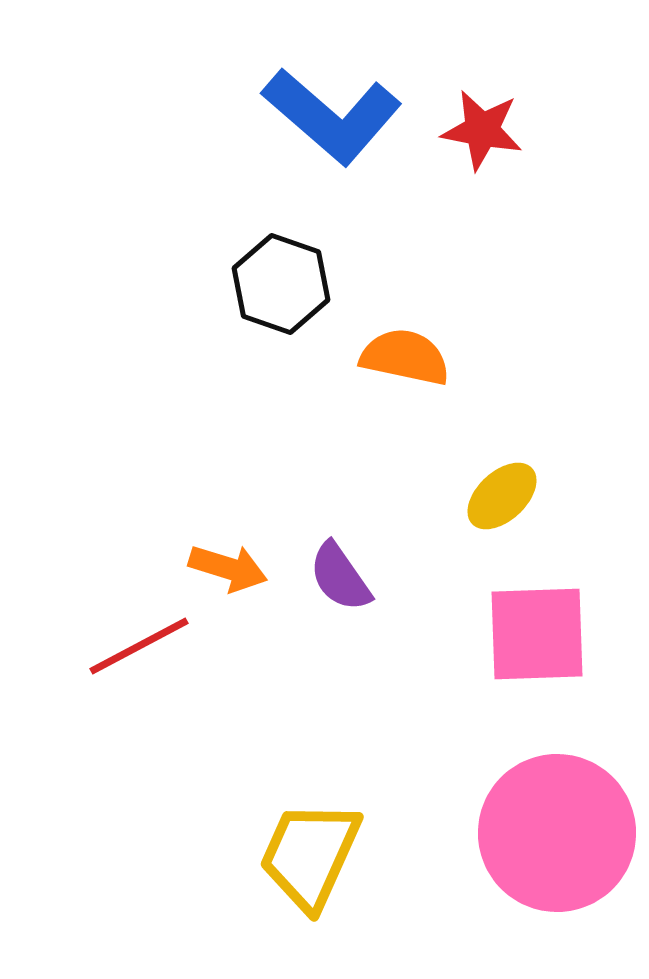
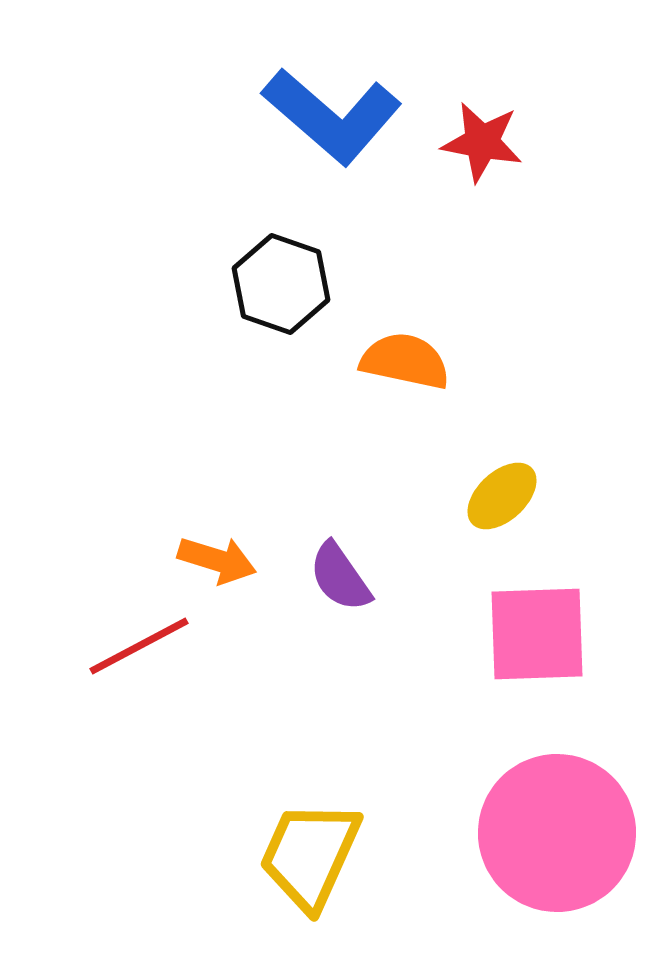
red star: moved 12 px down
orange semicircle: moved 4 px down
orange arrow: moved 11 px left, 8 px up
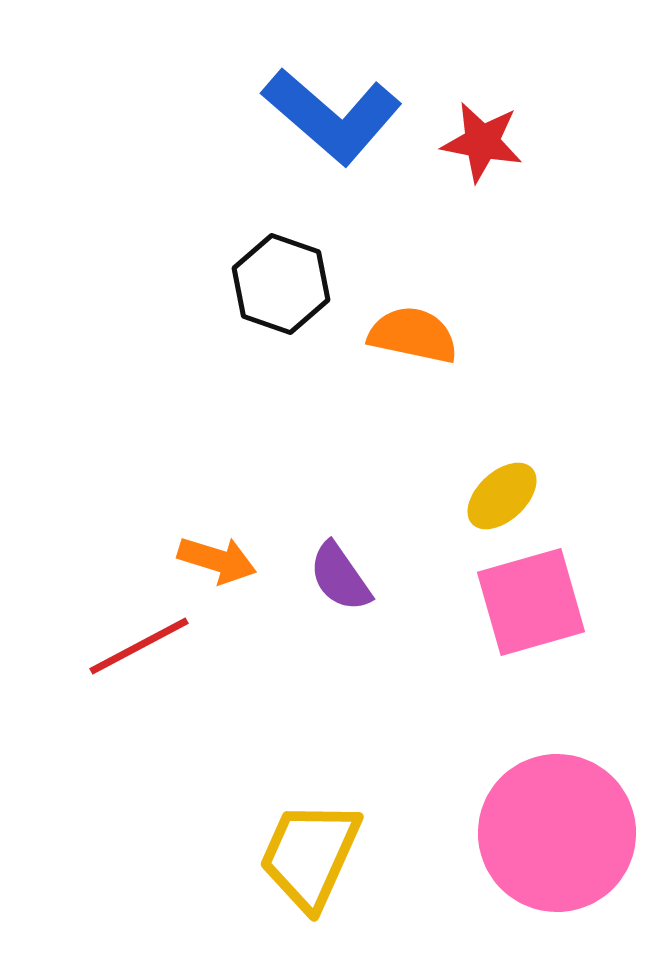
orange semicircle: moved 8 px right, 26 px up
pink square: moved 6 px left, 32 px up; rotated 14 degrees counterclockwise
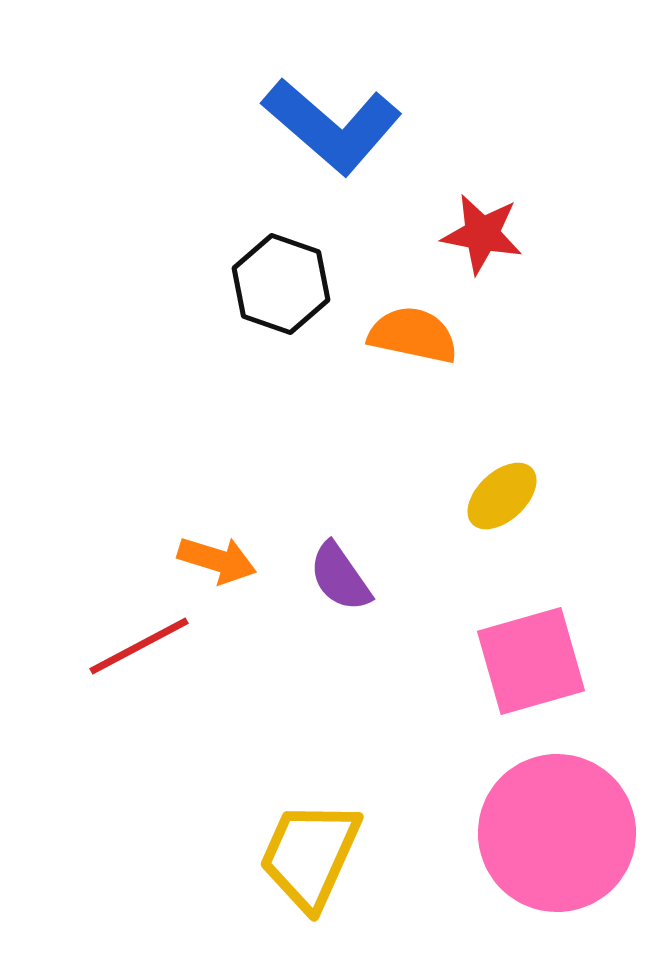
blue L-shape: moved 10 px down
red star: moved 92 px down
pink square: moved 59 px down
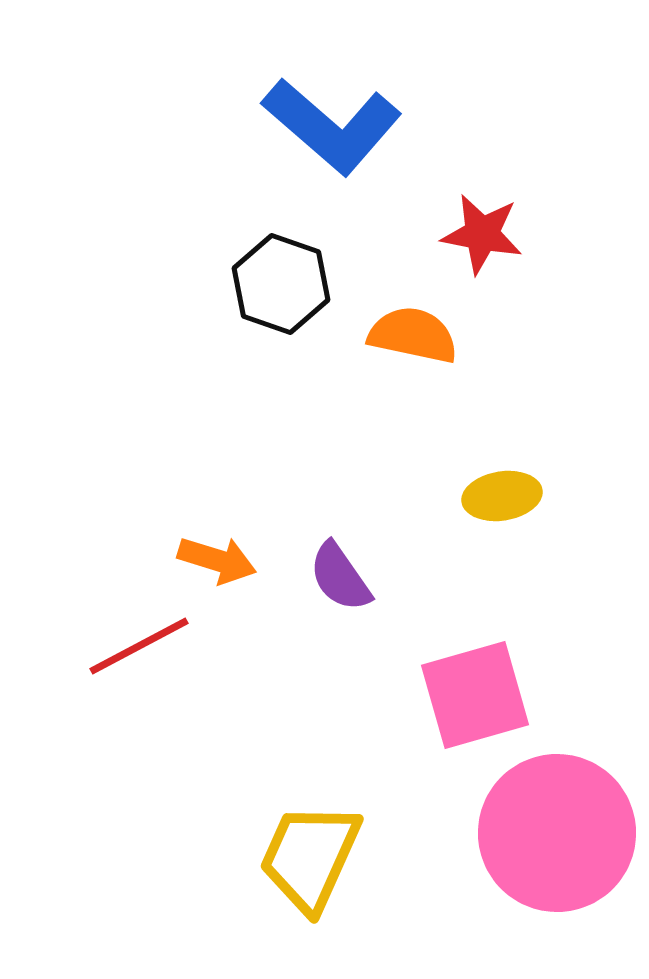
yellow ellipse: rotated 34 degrees clockwise
pink square: moved 56 px left, 34 px down
yellow trapezoid: moved 2 px down
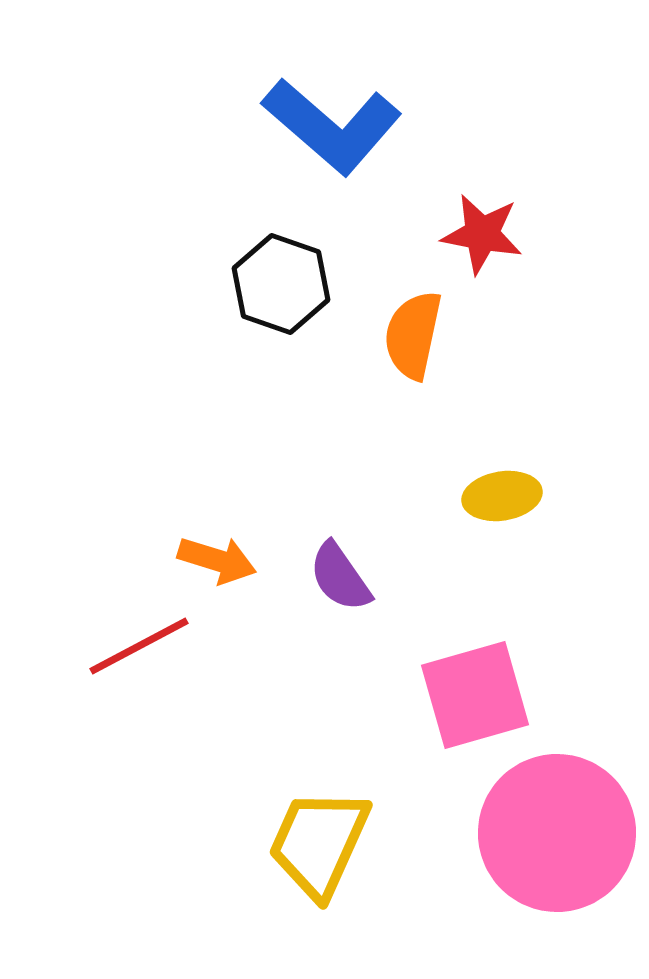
orange semicircle: rotated 90 degrees counterclockwise
yellow trapezoid: moved 9 px right, 14 px up
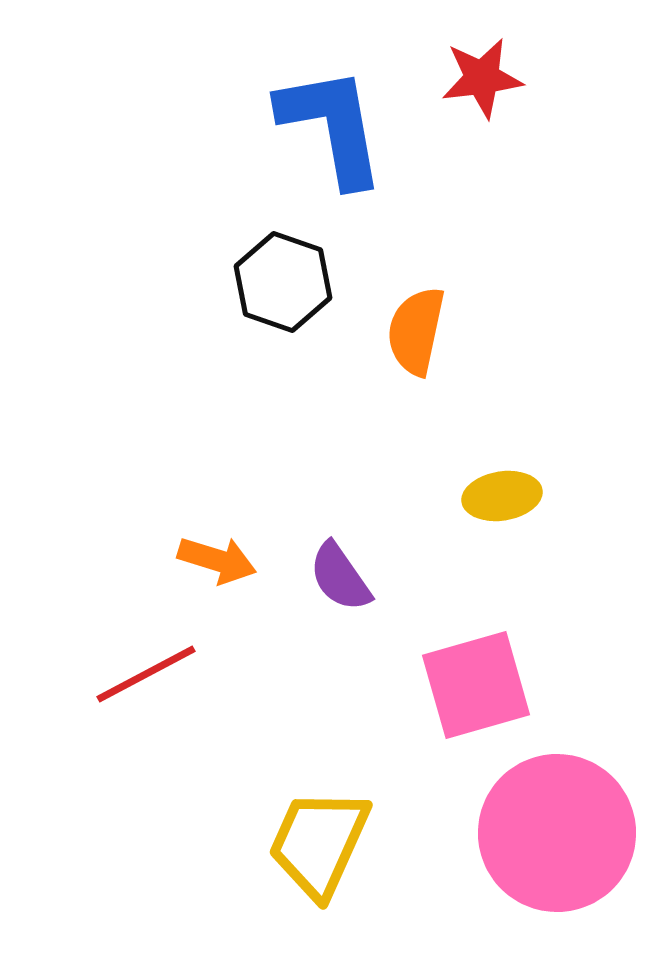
blue L-shape: rotated 141 degrees counterclockwise
red star: moved 156 px up; rotated 18 degrees counterclockwise
black hexagon: moved 2 px right, 2 px up
orange semicircle: moved 3 px right, 4 px up
red line: moved 7 px right, 28 px down
pink square: moved 1 px right, 10 px up
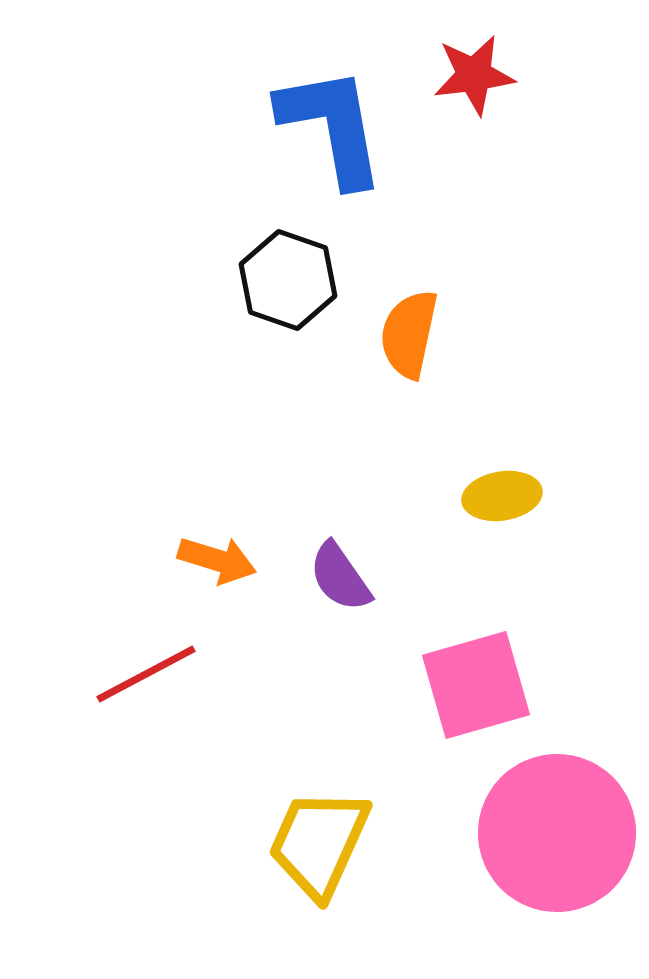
red star: moved 8 px left, 3 px up
black hexagon: moved 5 px right, 2 px up
orange semicircle: moved 7 px left, 3 px down
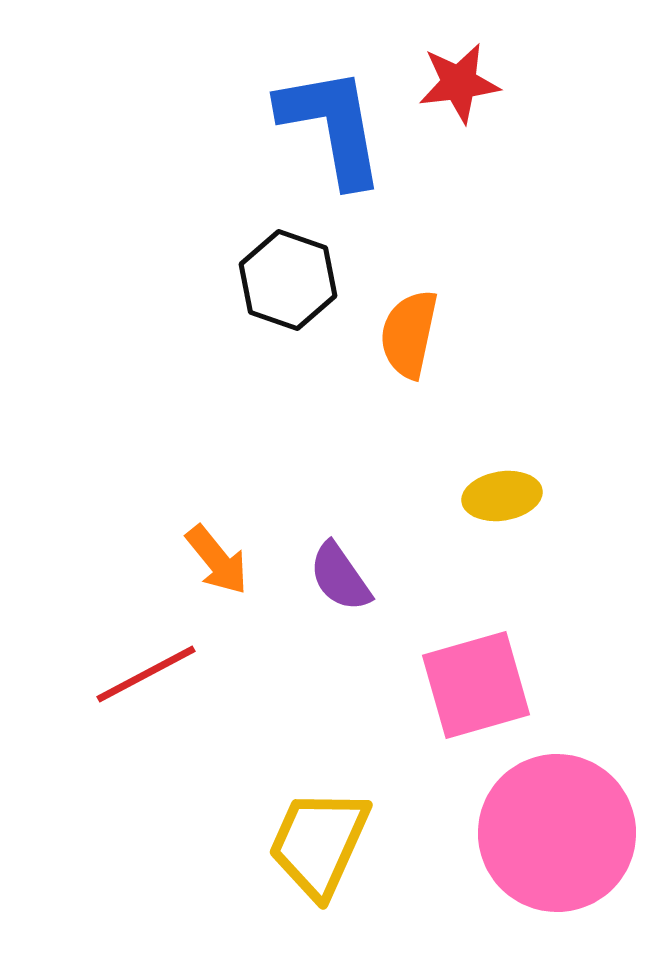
red star: moved 15 px left, 8 px down
orange arrow: rotated 34 degrees clockwise
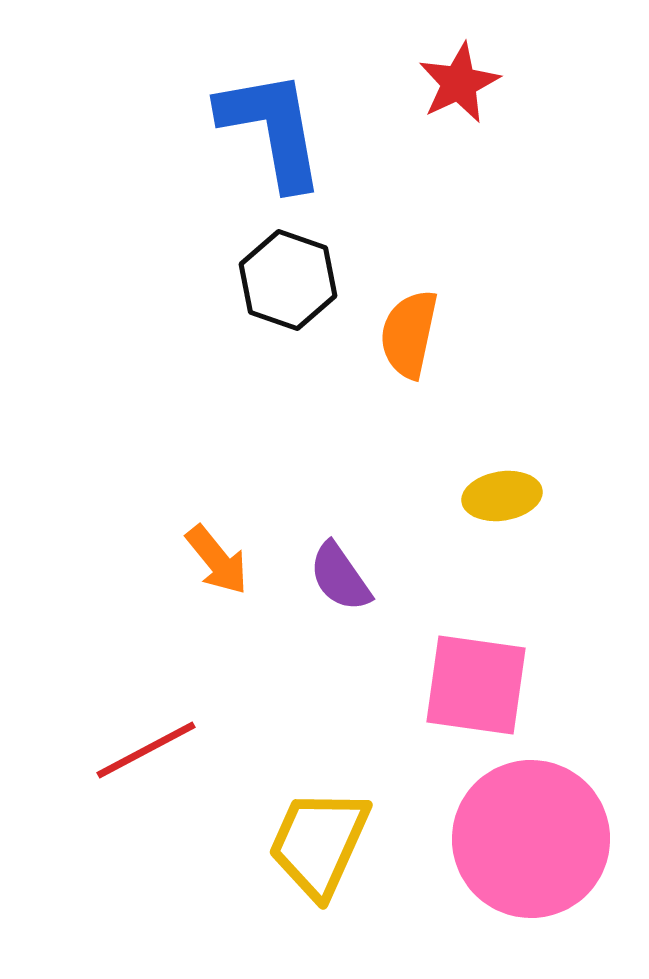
red star: rotated 18 degrees counterclockwise
blue L-shape: moved 60 px left, 3 px down
red line: moved 76 px down
pink square: rotated 24 degrees clockwise
pink circle: moved 26 px left, 6 px down
